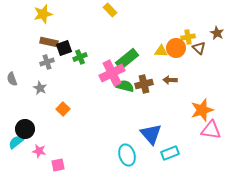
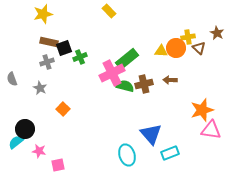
yellow rectangle: moved 1 px left, 1 px down
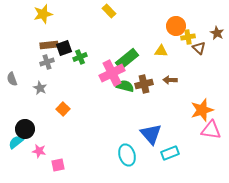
brown rectangle: moved 3 px down; rotated 18 degrees counterclockwise
orange circle: moved 22 px up
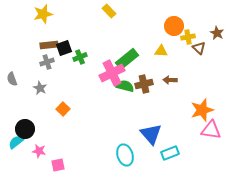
orange circle: moved 2 px left
cyan ellipse: moved 2 px left
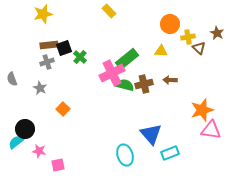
orange circle: moved 4 px left, 2 px up
green cross: rotated 24 degrees counterclockwise
green semicircle: moved 1 px up
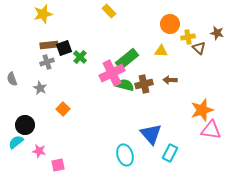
brown star: rotated 16 degrees counterclockwise
black circle: moved 4 px up
cyan rectangle: rotated 42 degrees counterclockwise
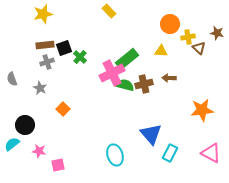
brown rectangle: moved 4 px left
brown arrow: moved 1 px left, 2 px up
orange star: rotated 10 degrees clockwise
pink triangle: moved 23 px down; rotated 20 degrees clockwise
cyan semicircle: moved 4 px left, 2 px down
cyan ellipse: moved 10 px left
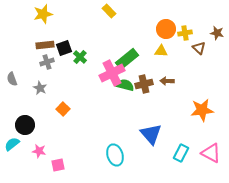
orange circle: moved 4 px left, 5 px down
yellow cross: moved 3 px left, 4 px up
brown arrow: moved 2 px left, 3 px down
cyan rectangle: moved 11 px right
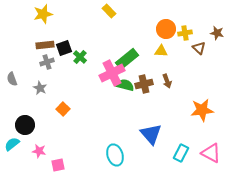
brown arrow: rotated 112 degrees counterclockwise
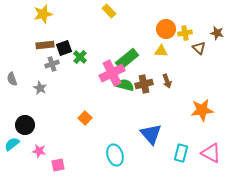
gray cross: moved 5 px right, 2 px down
orange square: moved 22 px right, 9 px down
cyan rectangle: rotated 12 degrees counterclockwise
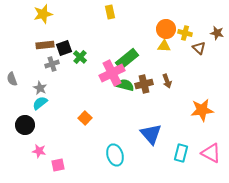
yellow rectangle: moved 1 px right, 1 px down; rotated 32 degrees clockwise
yellow cross: rotated 24 degrees clockwise
yellow triangle: moved 3 px right, 5 px up
cyan semicircle: moved 28 px right, 41 px up
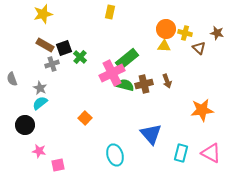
yellow rectangle: rotated 24 degrees clockwise
brown rectangle: rotated 36 degrees clockwise
